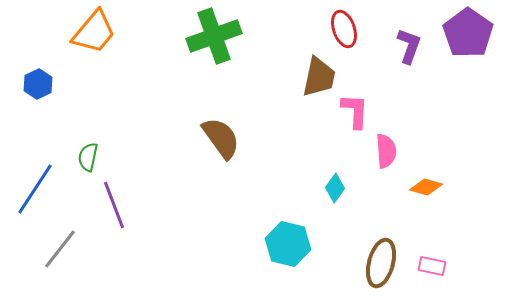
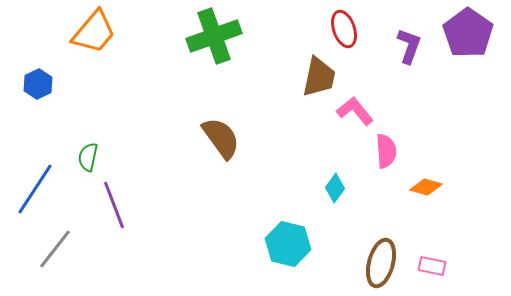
pink L-shape: rotated 42 degrees counterclockwise
gray line: moved 5 px left
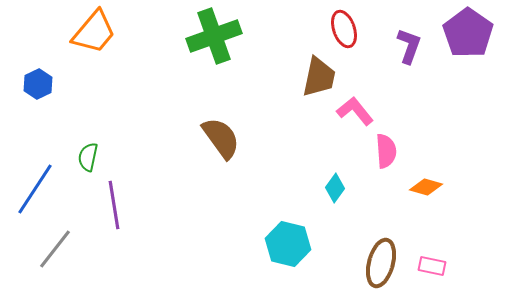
purple line: rotated 12 degrees clockwise
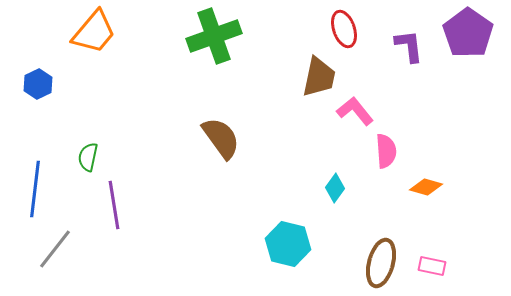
purple L-shape: rotated 27 degrees counterclockwise
blue line: rotated 26 degrees counterclockwise
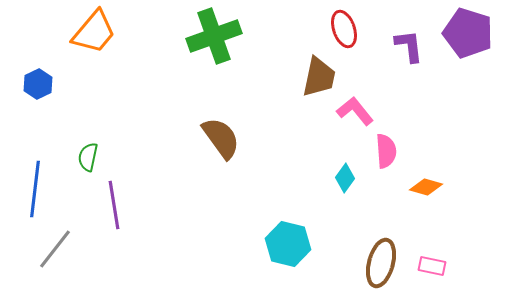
purple pentagon: rotated 18 degrees counterclockwise
cyan diamond: moved 10 px right, 10 px up
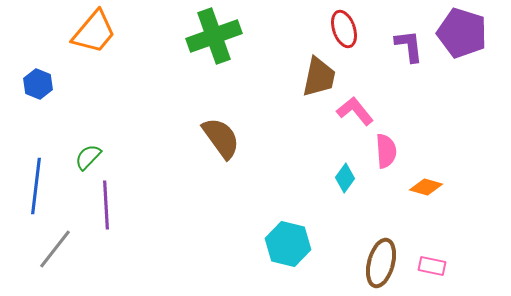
purple pentagon: moved 6 px left
blue hexagon: rotated 12 degrees counterclockwise
green semicircle: rotated 32 degrees clockwise
blue line: moved 1 px right, 3 px up
purple line: moved 8 px left; rotated 6 degrees clockwise
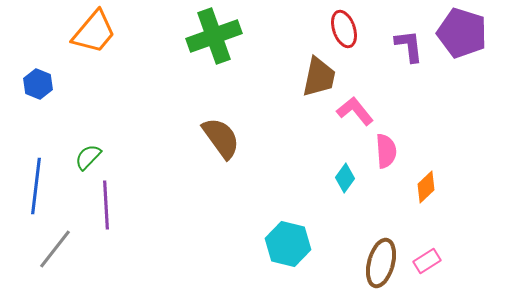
orange diamond: rotated 60 degrees counterclockwise
pink rectangle: moved 5 px left, 5 px up; rotated 44 degrees counterclockwise
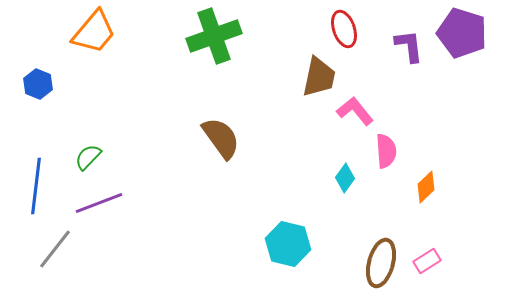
purple line: moved 7 px left, 2 px up; rotated 72 degrees clockwise
